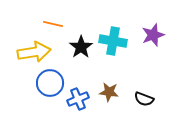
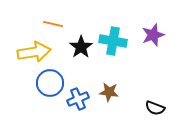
black semicircle: moved 11 px right, 9 px down
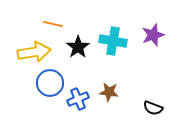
black star: moved 3 px left
black semicircle: moved 2 px left
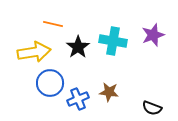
black semicircle: moved 1 px left
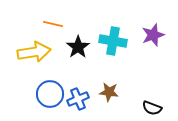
blue circle: moved 11 px down
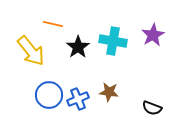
purple star: rotated 10 degrees counterclockwise
yellow arrow: moved 3 px left, 1 px up; rotated 60 degrees clockwise
blue circle: moved 1 px left, 1 px down
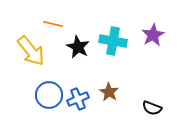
black star: rotated 10 degrees counterclockwise
brown star: rotated 24 degrees clockwise
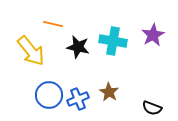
black star: rotated 15 degrees counterclockwise
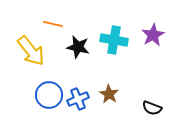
cyan cross: moved 1 px right, 1 px up
brown star: moved 2 px down
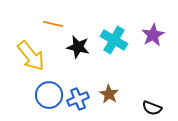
cyan cross: rotated 20 degrees clockwise
yellow arrow: moved 5 px down
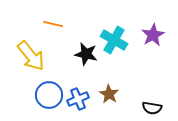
black star: moved 8 px right, 7 px down
black semicircle: rotated 12 degrees counterclockwise
